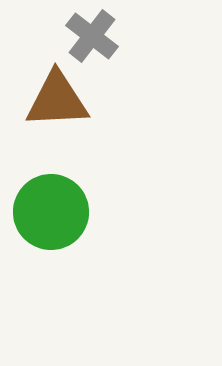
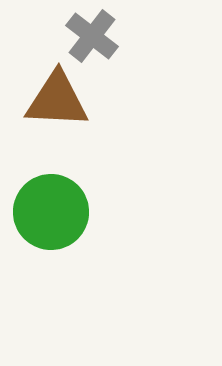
brown triangle: rotated 6 degrees clockwise
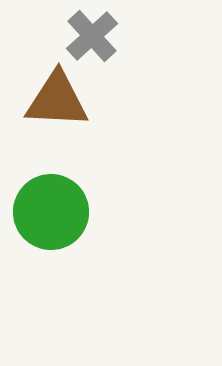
gray cross: rotated 10 degrees clockwise
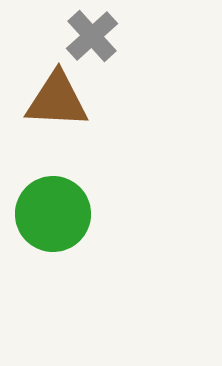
green circle: moved 2 px right, 2 px down
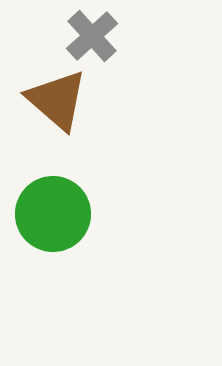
brown triangle: rotated 38 degrees clockwise
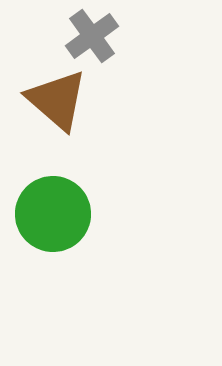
gray cross: rotated 6 degrees clockwise
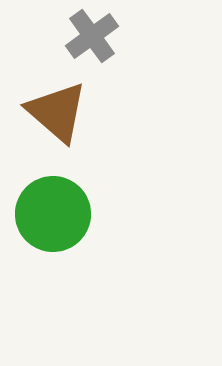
brown triangle: moved 12 px down
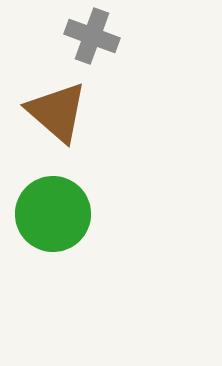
gray cross: rotated 34 degrees counterclockwise
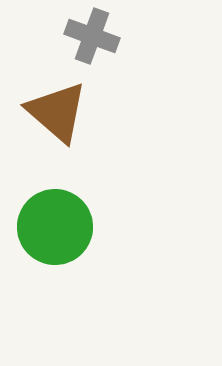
green circle: moved 2 px right, 13 px down
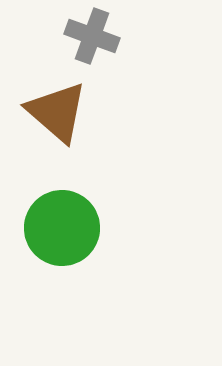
green circle: moved 7 px right, 1 px down
